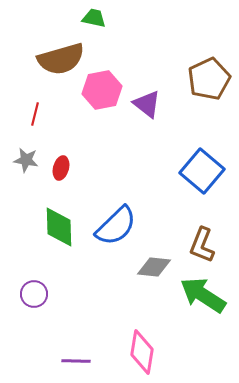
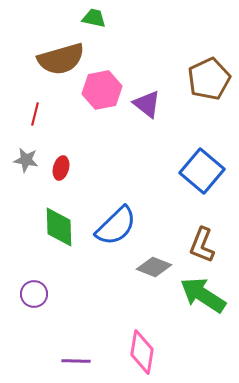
gray diamond: rotated 16 degrees clockwise
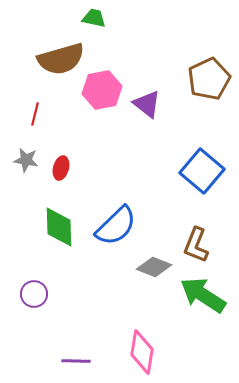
brown L-shape: moved 6 px left
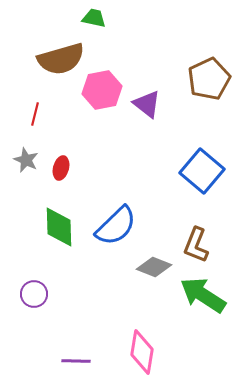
gray star: rotated 15 degrees clockwise
